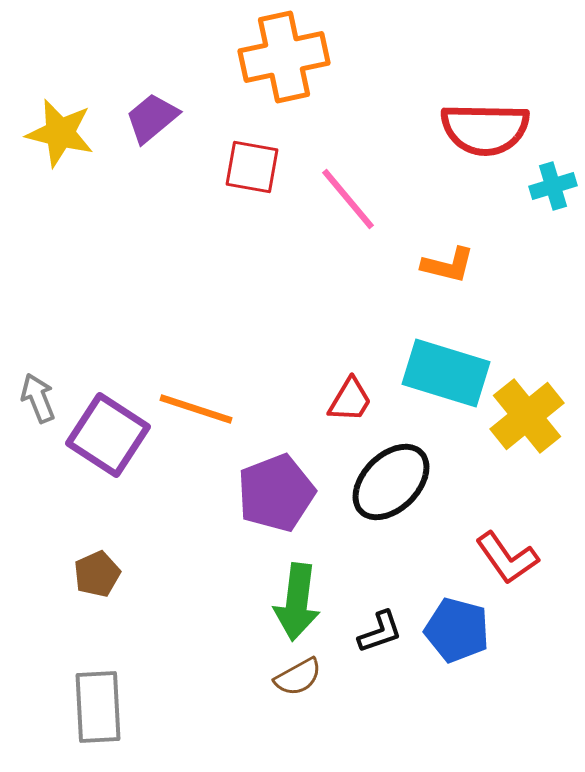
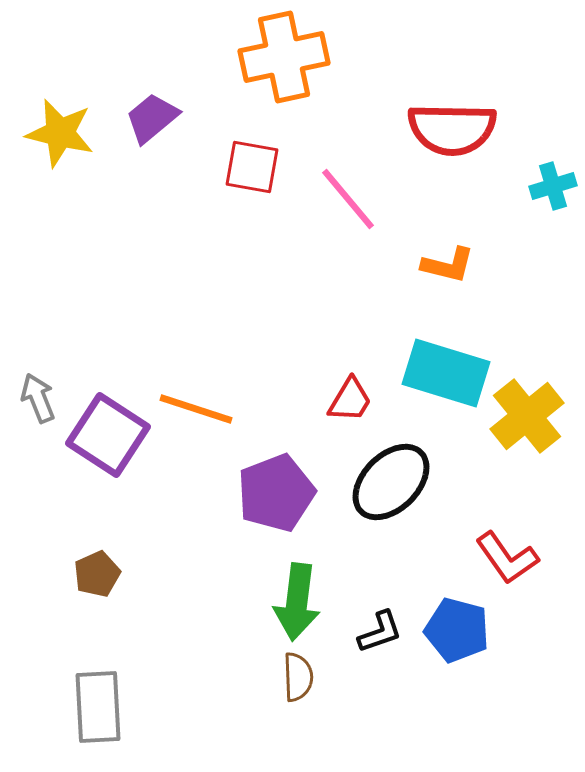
red semicircle: moved 33 px left
brown semicircle: rotated 63 degrees counterclockwise
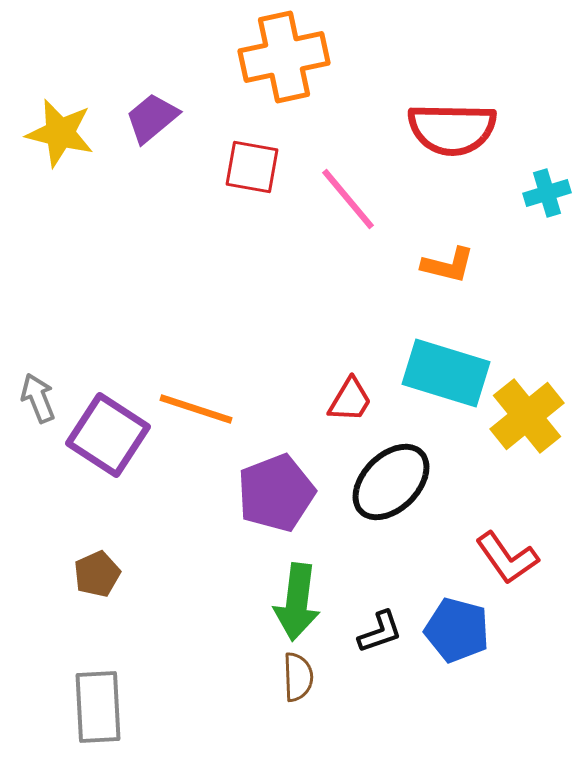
cyan cross: moved 6 px left, 7 px down
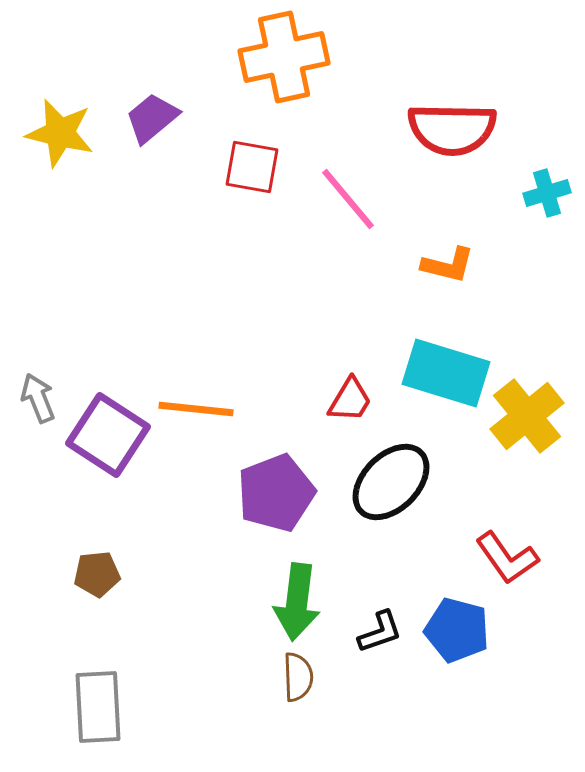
orange line: rotated 12 degrees counterclockwise
brown pentagon: rotated 18 degrees clockwise
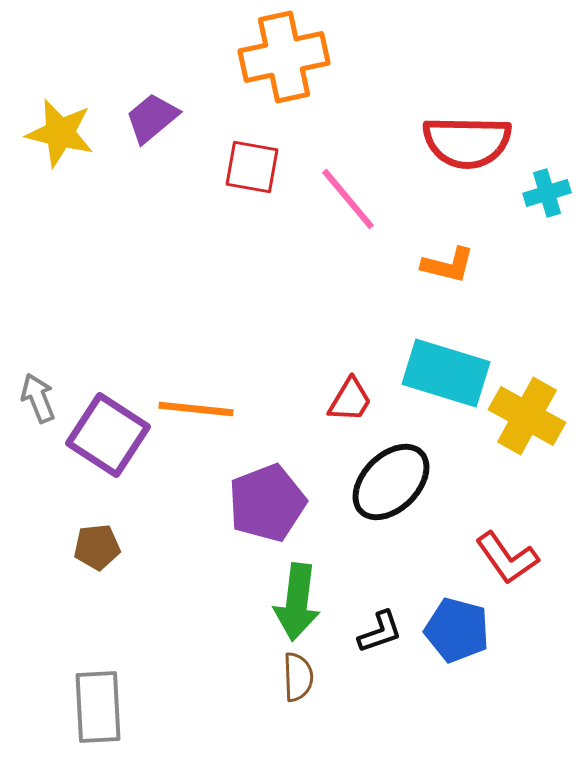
red semicircle: moved 15 px right, 13 px down
yellow cross: rotated 22 degrees counterclockwise
purple pentagon: moved 9 px left, 10 px down
brown pentagon: moved 27 px up
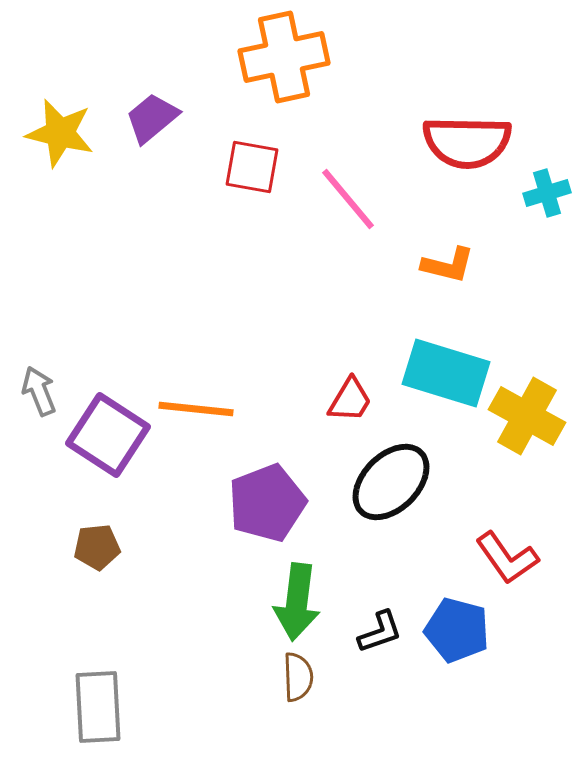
gray arrow: moved 1 px right, 7 px up
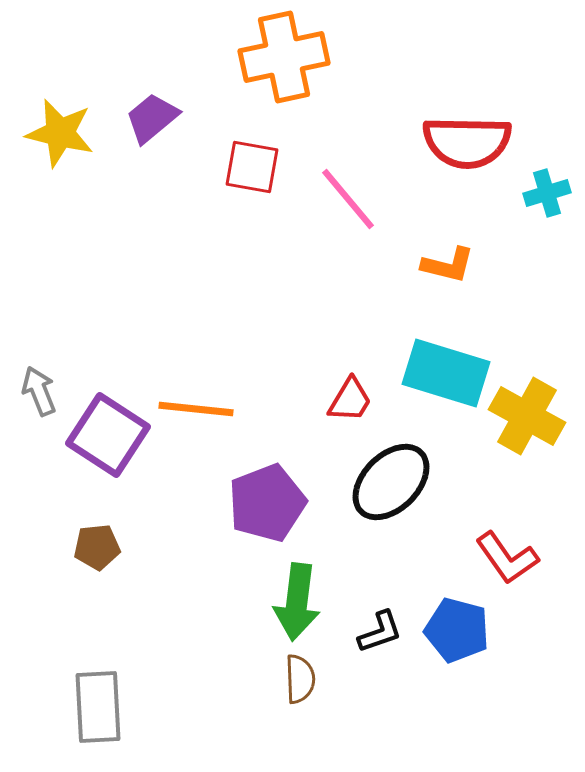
brown semicircle: moved 2 px right, 2 px down
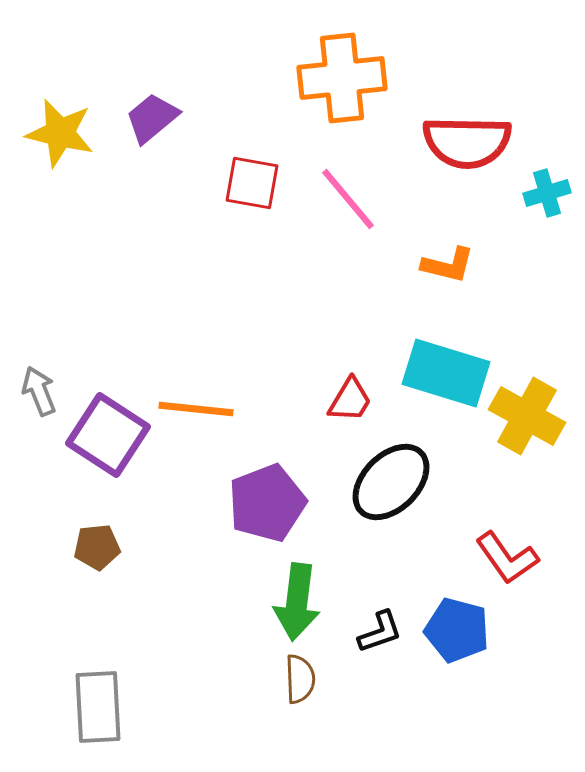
orange cross: moved 58 px right, 21 px down; rotated 6 degrees clockwise
red square: moved 16 px down
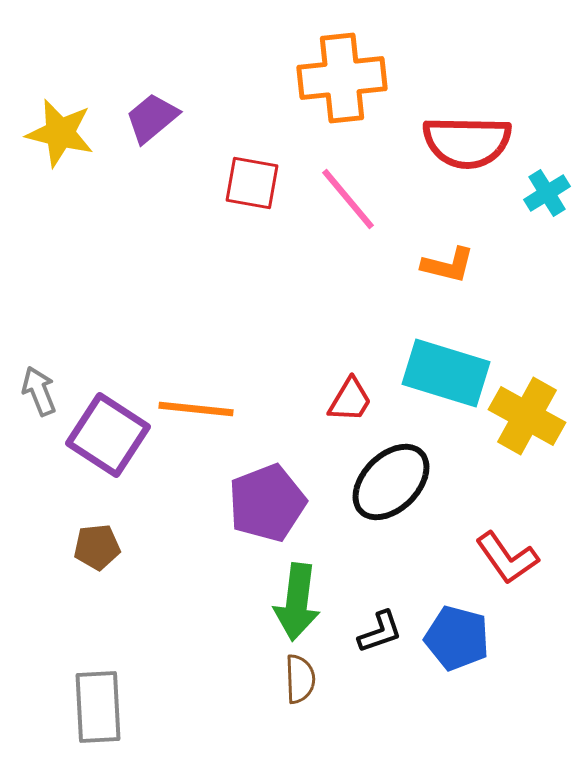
cyan cross: rotated 15 degrees counterclockwise
blue pentagon: moved 8 px down
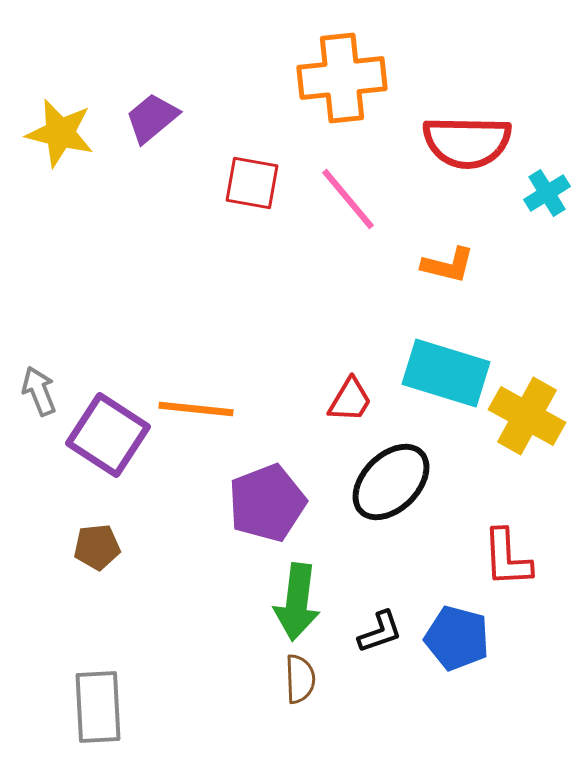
red L-shape: rotated 32 degrees clockwise
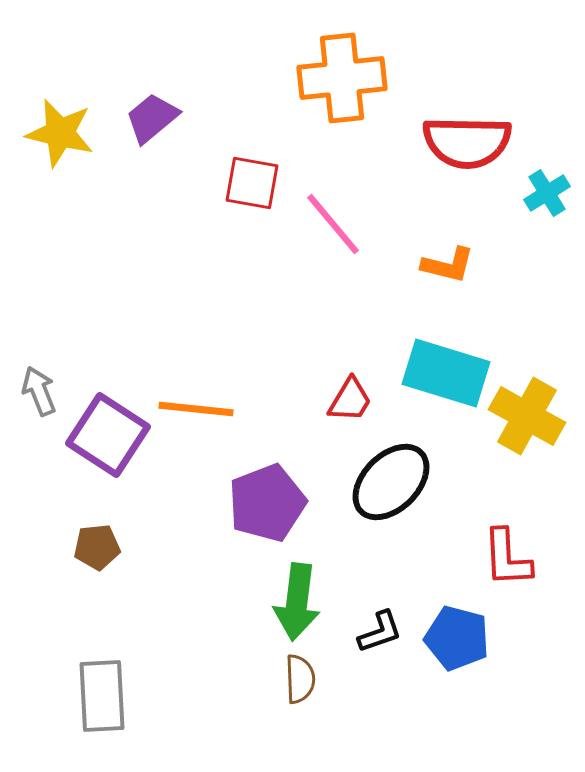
pink line: moved 15 px left, 25 px down
gray rectangle: moved 4 px right, 11 px up
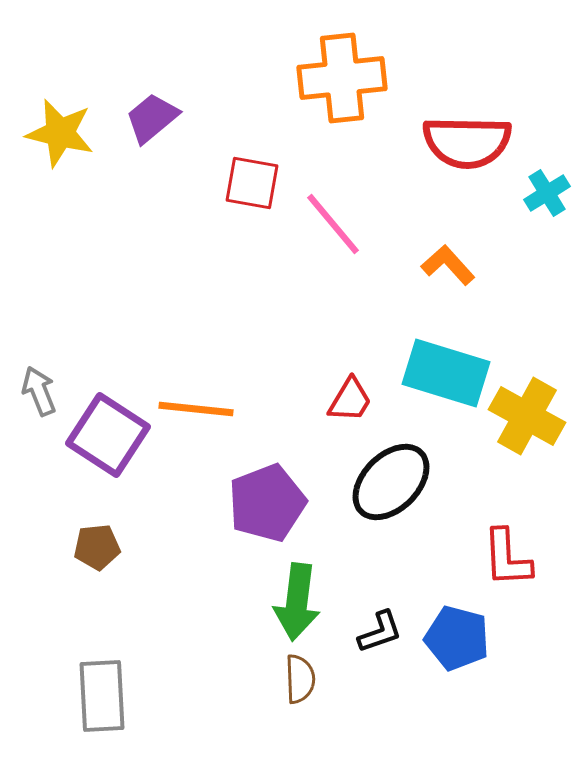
orange L-shape: rotated 146 degrees counterclockwise
